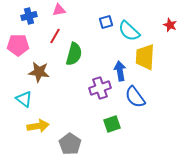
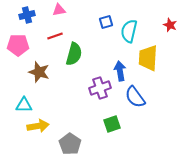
blue cross: moved 2 px left, 1 px up
cyan semicircle: rotated 60 degrees clockwise
red line: rotated 42 degrees clockwise
yellow trapezoid: moved 3 px right, 1 px down
brown star: rotated 10 degrees clockwise
cyan triangle: moved 6 px down; rotated 36 degrees counterclockwise
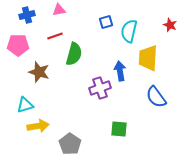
blue semicircle: moved 21 px right
cyan triangle: moved 1 px right; rotated 18 degrees counterclockwise
green square: moved 7 px right, 5 px down; rotated 24 degrees clockwise
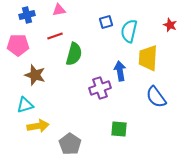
brown star: moved 4 px left, 3 px down
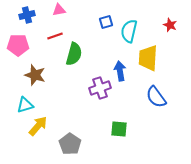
yellow arrow: rotated 40 degrees counterclockwise
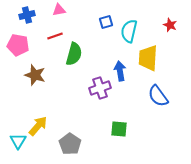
pink pentagon: rotated 10 degrees clockwise
blue semicircle: moved 2 px right, 1 px up
cyan triangle: moved 7 px left, 36 px down; rotated 42 degrees counterclockwise
